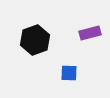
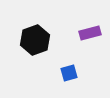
blue square: rotated 18 degrees counterclockwise
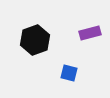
blue square: rotated 30 degrees clockwise
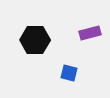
black hexagon: rotated 20 degrees clockwise
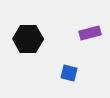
black hexagon: moved 7 px left, 1 px up
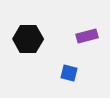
purple rectangle: moved 3 px left, 3 px down
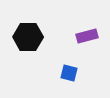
black hexagon: moved 2 px up
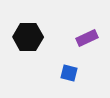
purple rectangle: moved 2 px down; rotated 10 degrees counterclockwise
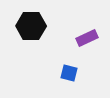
black hexagon: moved 3 px right, 11 px up
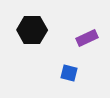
black hexagon: moved 1 px right, 4 px down
